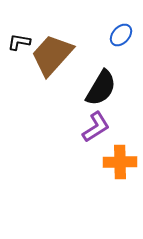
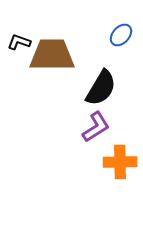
black L-shape: rotated 10 degrees clockwise
brown trapezoid: rotated 48 degrees clockwise
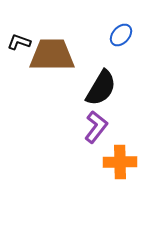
purple L-shape: rotated 20 degrees counterclockwise
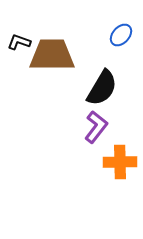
black semicircle: moved 1 px right
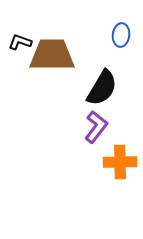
blue ellipse: rotated 35 degrees counterclockwise
black L-shape: moved 1 px right
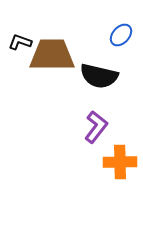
blue ellipse: rotated 35 degrees clockwise
black semicircle: moved 3 px left, 12 px up; rotated 72 degrees clockwise
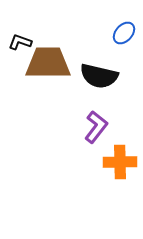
blue ellipse: moved 3 px right, 2 px up
brown trapezoid: moved 4 px left, 8 px down
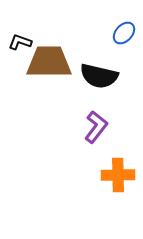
brown trapezoid: moved 1 px right, 1 px up
orange cross: moved 2 px left, 13 px down
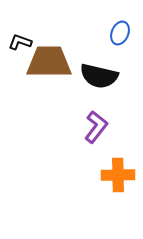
blue ellipse: moved 4 px left; rotated 20 degrees counterclockwise
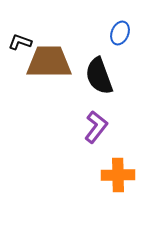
black semicircle: rotated 57 degrees clockwise
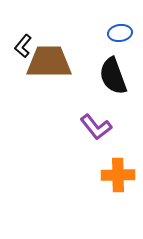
blue ellipse: rotated 60 degrees clockwise
black L-shape: moved 3 px right, 4 px down; rotated 70 degrees counterclockwise
black semicircle: moved 14 px right
purple L-shape: rotated 104 degrees clockwise
